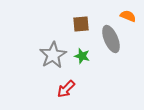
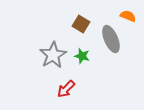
brown square: rotated 36 degrees clockwise
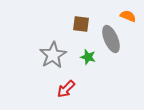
brown square: rotated 24 degrees counterclockwise
green star: moved 6 px right, 1 px down
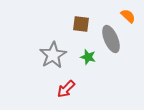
orange semicircle: rotated 21 degrees clockwise
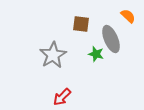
green star: moved 8 px right, 3 px up
red arrow: moved 4 px left, 8 px down
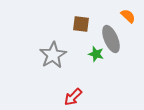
red arrow: moved 11 px right
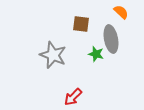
orange semicircle: moved 7 px left, 4 px up
gray ellipse: rotated 12 degrees clockwise
gray star: rotated 20 degrees counterclockwise
